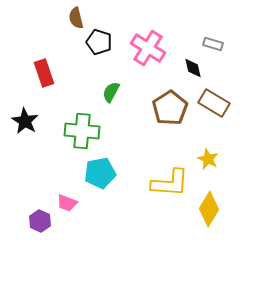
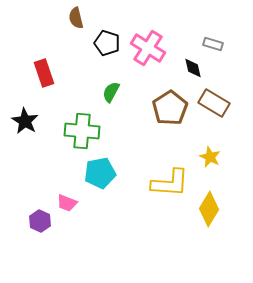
black pentagon: moved 8 px right, 1 px down
yellow star: moved 2 px right, 2 px up
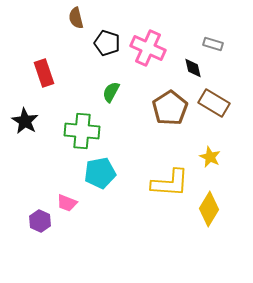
pink cross: rotated 8 degrees counterclockwise
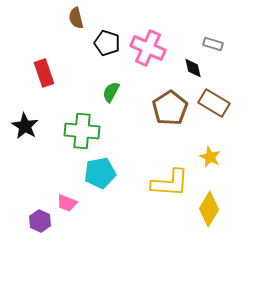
black star: moved 5 px down
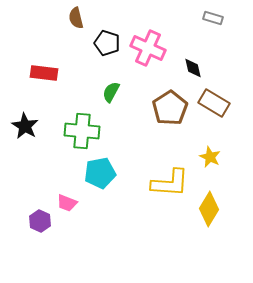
gray rectangle: moved 26 px up
red rectangle: rotated 64 degrees counterclockwise
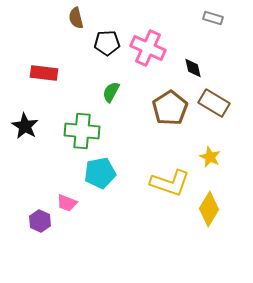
black pentagon: rotated 20 degrees counterclockwise
yellow L-shape: rotated 15 degrees clockwise
